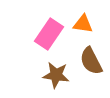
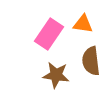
brown semicircle: rotated 20 degrees clockwise
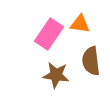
orange triangle: moved 3 px left
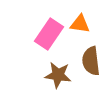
brown star: moved 2 px right
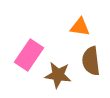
orange triangle: moved 3 px down
pink rectangle: moved 20 px left, 21 px down
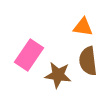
orange triangle: moved 3 px right
brown semicircle: moved 3 px left
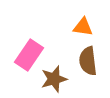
brown star: moved 4 px left, 4 px down; rotated 24 degrees counterclockwise
